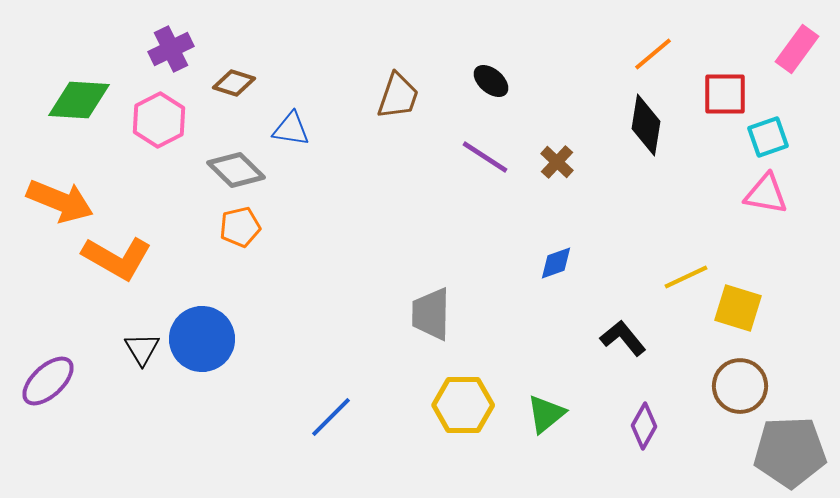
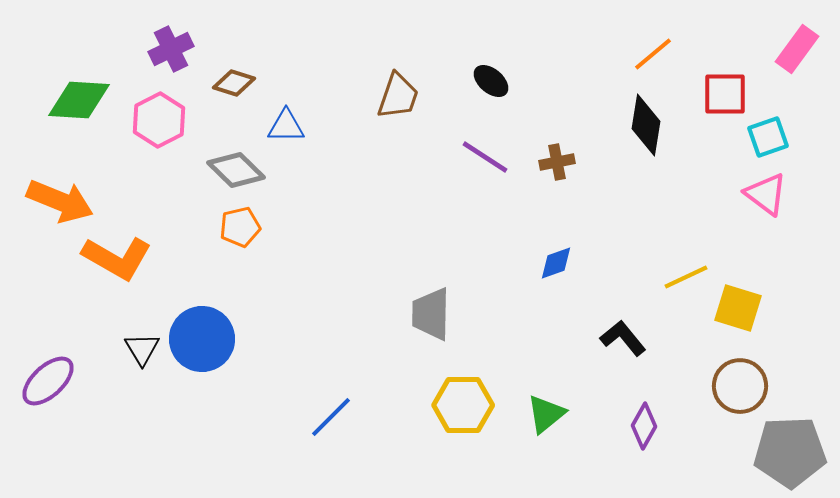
blue triangle: moved 5 px left, 3 px up; rotated 9 degrees counterclockwise
brown cross: rotated 36 degrees clockwise
pink triangle: rotated 27 degrees clockwise
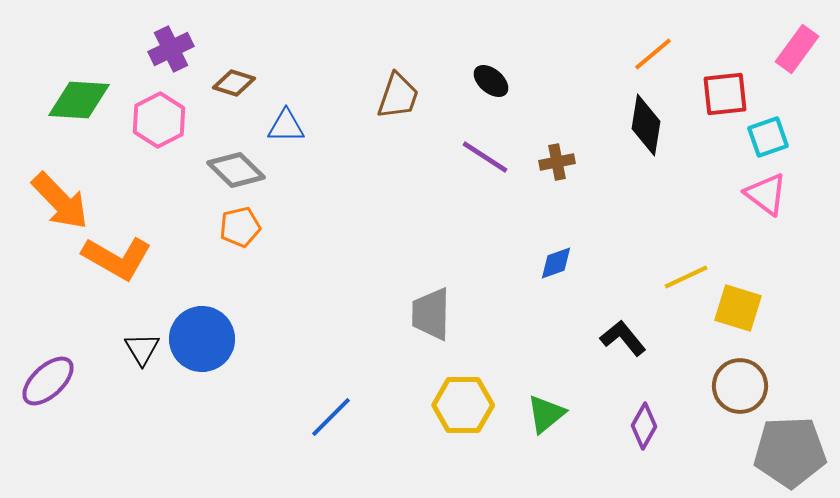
red square: rotated 6 degrees counterclockwise
orange arrow: rotated 24 degrees clockwise
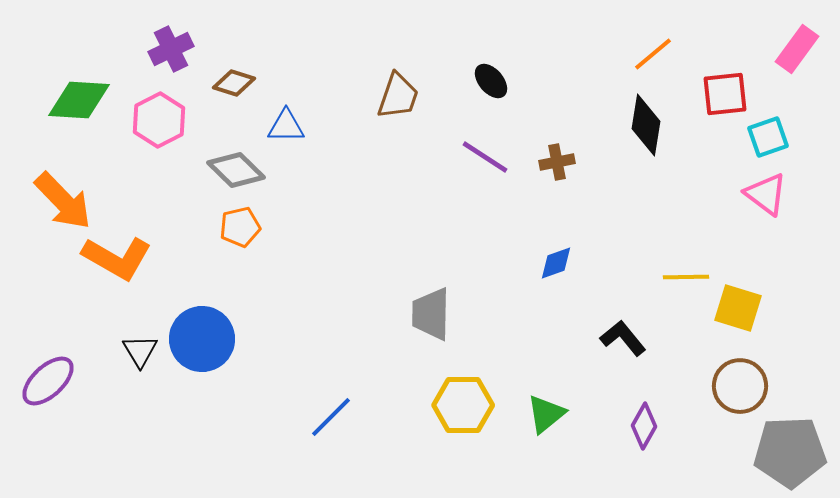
black ellipse: rotated 9 degrees clockwise
orange arrow: moved 3 px right
yellow line: rotated 24 degrees clockwise
black triangle: moved 2 px left, 2 px down
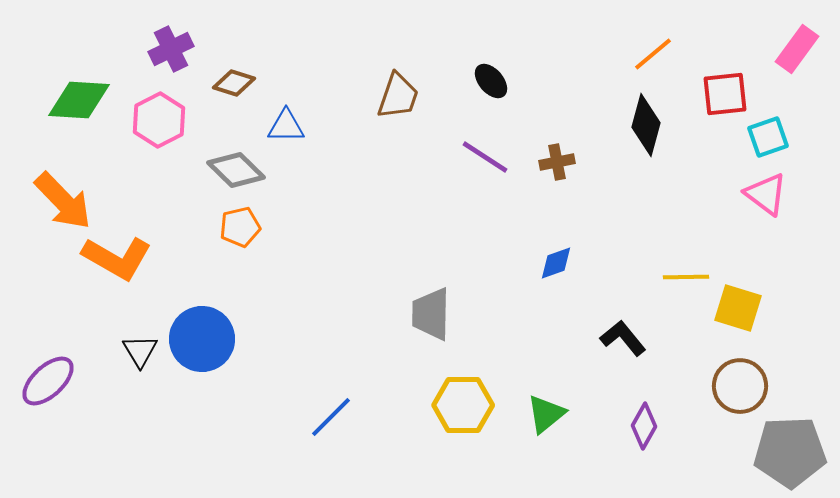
black diamond: rotated 6 degrees clockwise
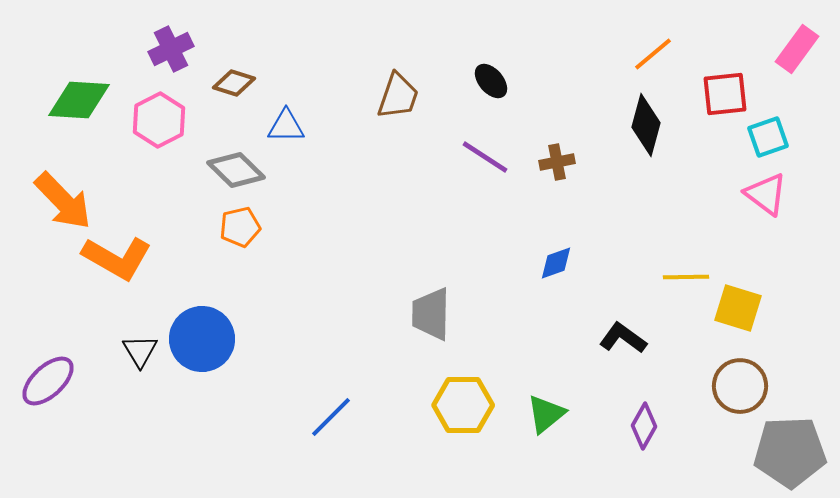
black L-shape: rotated 15 degrees counterclockwise
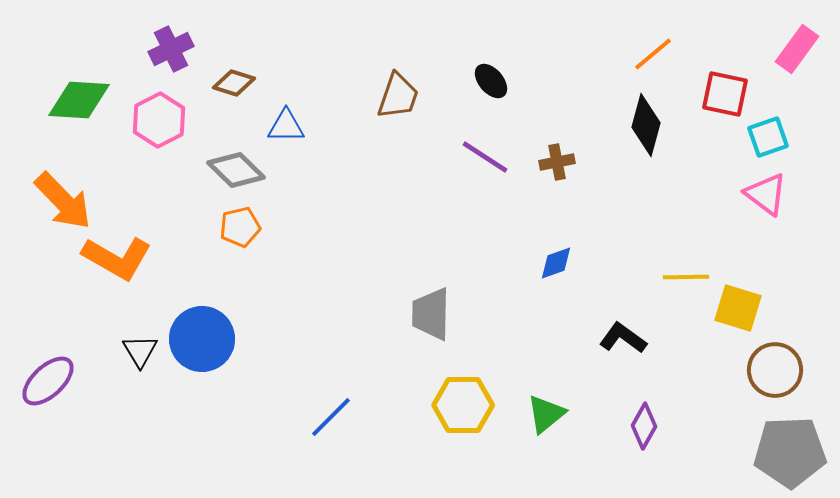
red square: rotated 18 degrees clockwise
brown circle: moved 35 px right, 16 px up
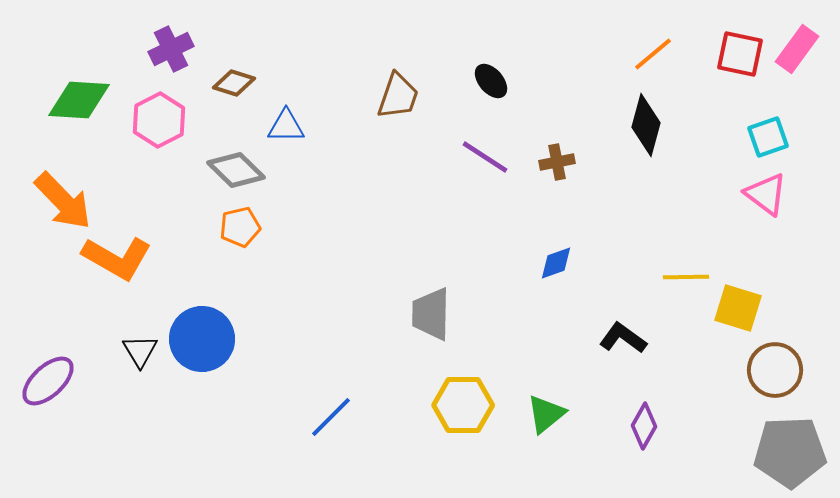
red square: moved 15 px right, 40 px up
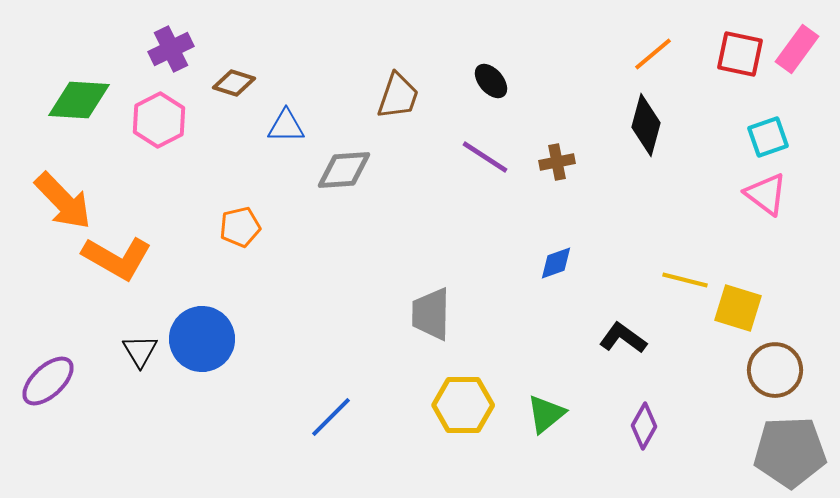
gray diamond: moved 108 px right; rotated 48 degrees counterclockwise
yellow line: moved 1 px left, 3 px down; rotated 15 degrees clockwise
